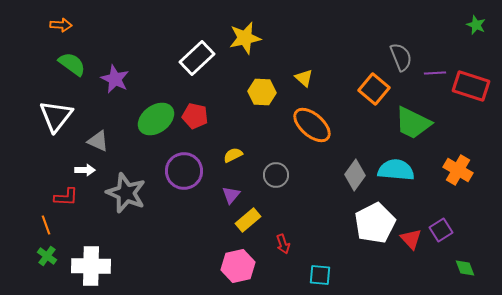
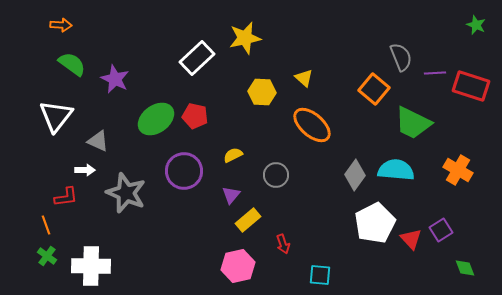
red L-shape: rotated 10 degrees counterclockwise
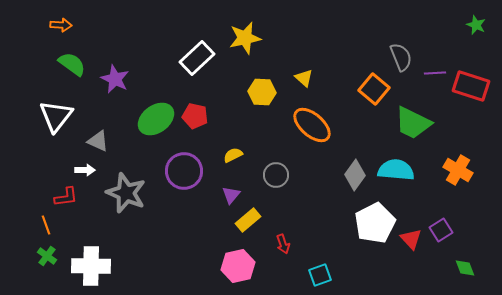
cyan square: rotated 25 degrees counterclockwise
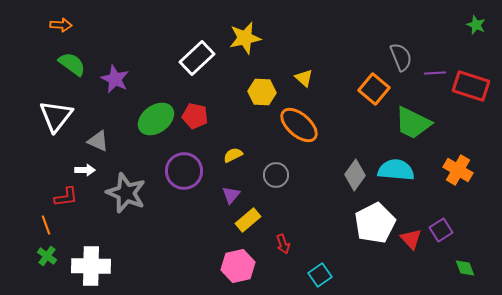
orange ellipse: moved 13 px left
cyan square: rotated 15 degrees counterclockwise
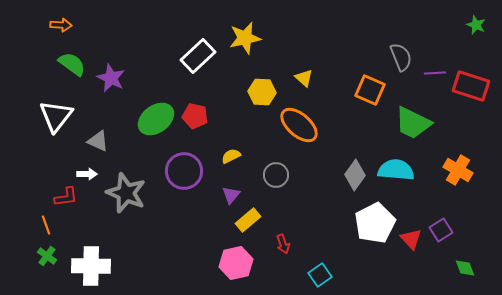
white rectangle: moved 1 px right, 2 px up
purple star: moved 4 px left, 1 px up
orange square: moved 4 px left, 1 px down; rotated 16 degrees counterclockwise
yellow semicircle: moved 2 px left, 1 px down
white arrow: moved 2 px right, 4 px down
pink hexagon: moved 2 px left, 3 px up
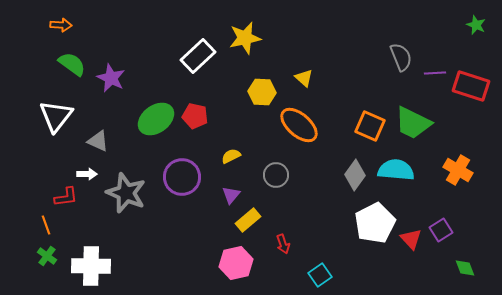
orange square: moved 36 px down
purple circle: moved 2 px left, 6 px down
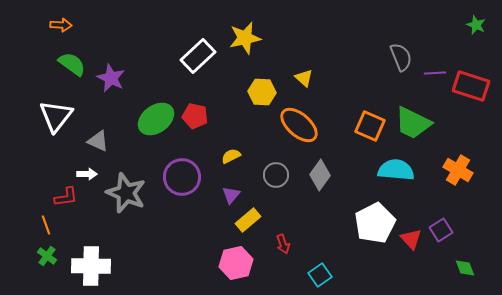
gray diamond: moved 35 px left
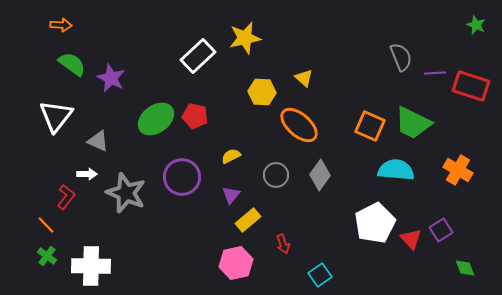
red L-shape: rotated 45 degrees counterclockwise
orange line: rotated 24 degrees counterclockwise
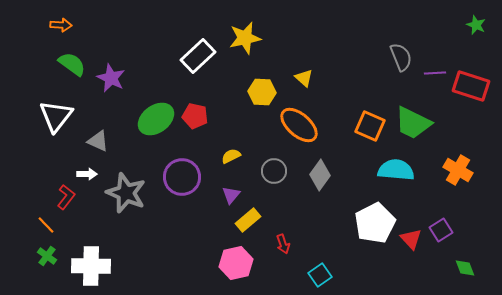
gray circle: moved 2 px left, 4 px up
